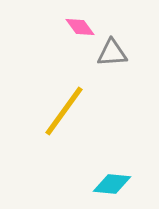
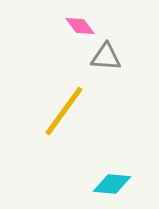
pink diamond: moved 1 px up
gray triangle: moved 6 px left, 4 px down; rotated 8 degrees clockwise
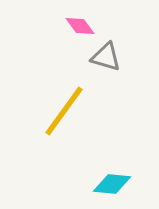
gray triangle: rotated 12 degrees clockwise
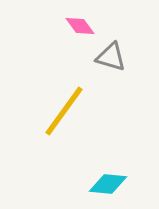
gray triangle: moved 5 px right
cyan diamond: moved 4 px left
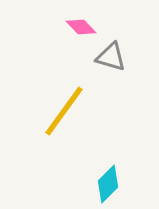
pink diamond: moved 1 px right, 1 px down; rotated 8 degrees counterclockwise
cyan diamond: rotated 51 degrees counterclockwise
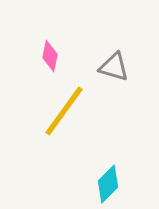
pink diamond: moved 31 px left, 29 px down; rotated 56 degrees clockwise
gray triangle: moved 3 px right, 10 px down
